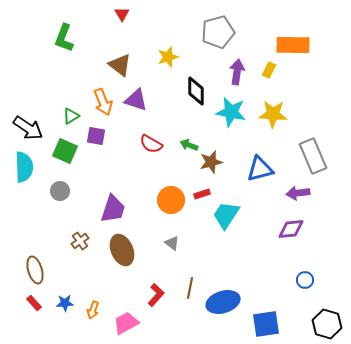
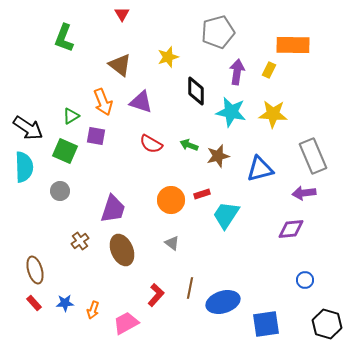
purple triangle at (136, 100): moved 5 px right, 2 px down
brown star at (211, 162): moved 7 px right, 6 px up
purple arrow at (298, 193): moved 6 px right
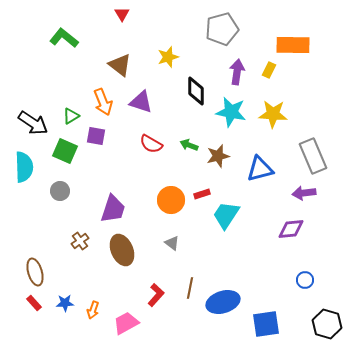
gray pentagon at (218, 32): moved 4 px right, 3 px up
green L-shape at (64, 38): rotated 108 degrees clockwise
black arrow at (28, 128): moved 5 px right, 5 px up
brown ellipse at (35, 270): moved 2 px down
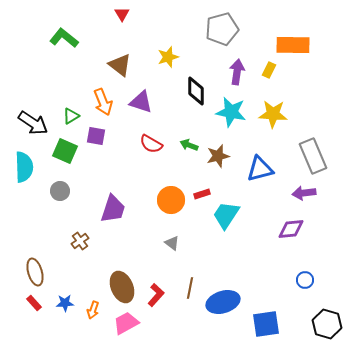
brown ellipse at (122, 250): moved 37 px down
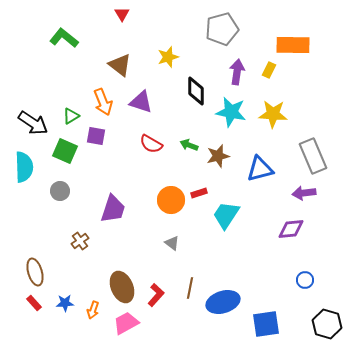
red rectangle at (202, 194): moved 3 px left, 1 px up
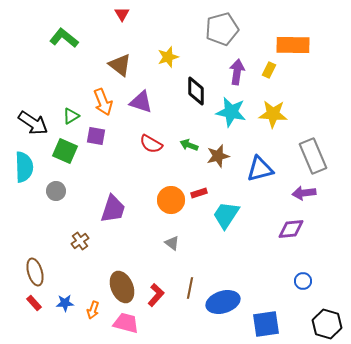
gray circle at (60, 191): moved 4 px left
blue circle at (305, 280): moved 2 px left, 1 px down
pink trapezoid at (126, 323): rotated 44 degrees clockwise
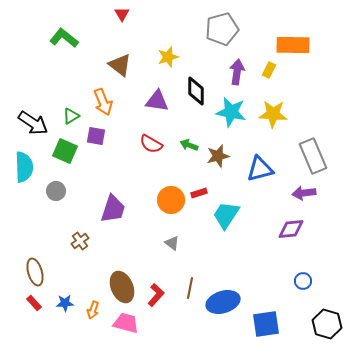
purple triangle at (141, 102): moved 16 px right, 1 px up; rotated 10 degrees counterclockwise
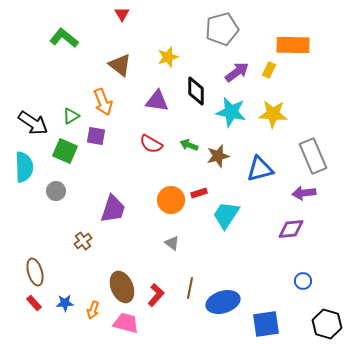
purple arrow at (237, 72): rotated 45 degrees clockwise
brown cross at (80, 241): moved 3 px right
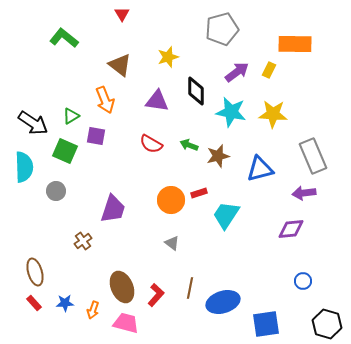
orange rectangle at (293, 45): moved 2 px right, 1 px up
orange arrow at (103, 102): moved 2 px right, 2 px up
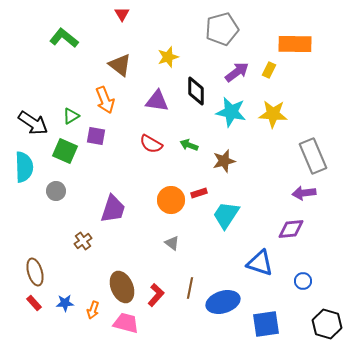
brown star at (218, 156): moved 6 px right, 5 px down
blue triangle at (260, 169): moved 94 px down; rotated 32 degrees clockwise
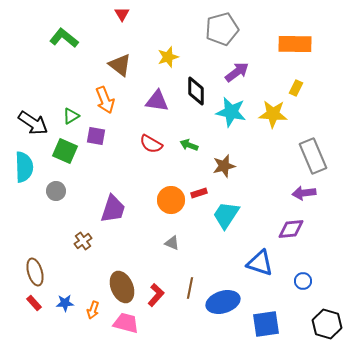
yellow rectangle at (269, 70): moved 27 px right, 18 px down
brown star at (224, 161): moved 5 px down
gray triangle at (172, 243): rotated 14 degrees counterclockwise
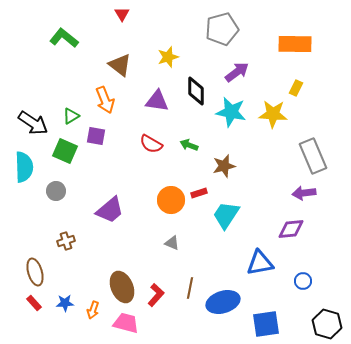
purple trapezoid at (113, 209): moved 3 px left, 1 px down; rotated 32 degrees clockwise
brown cross at (83, 241): moved 17 px left; rotated 18 degrees clockwise
blue triangle at (260, 263): rotated 28 degrees counterclockwise
